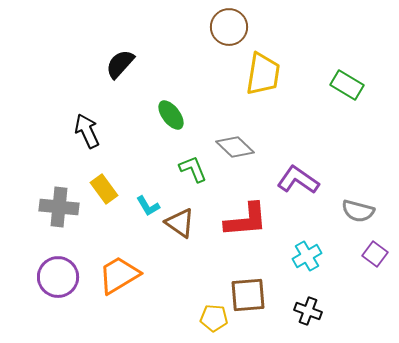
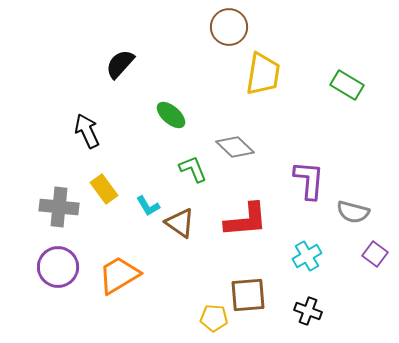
green ellipse: rotated 12 degrees counterclockwise
purple L-shape: moved 11 px right; rotated 60 degrees clockwise
gray semicircle: moved 5 px left, 1 px down
purple circle: moved 10 px up
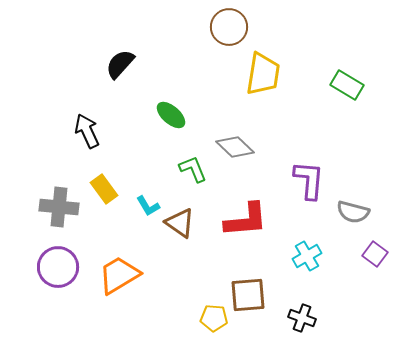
black cross: moved 6 px left, 7 px down
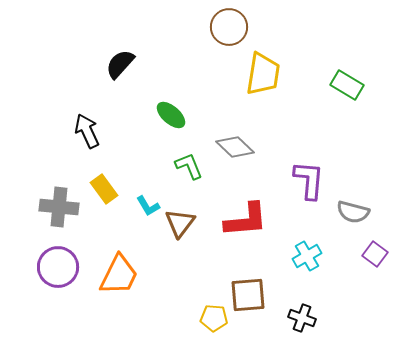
green L-shape: moved 4 px left, 3 px up
brown triangle: rotated 32 degrees clockwise
orange trapezoid: rotated 147 degrees clockwise
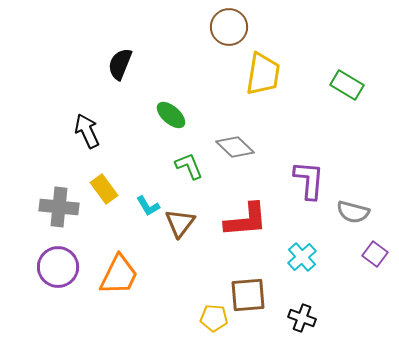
black semicircle: rotated 20 degrees counterclockwise
cyan cross: moved 5 px left, 1 px down; rotated 12 degrees counterclockwise
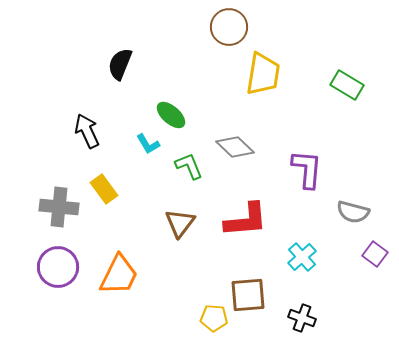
purple L-shape: moved 2 px left, 11 px up
cyan L-shape: moved 62 px up
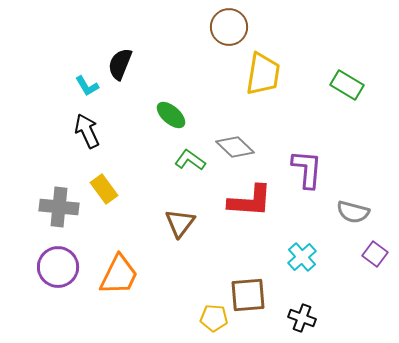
cyan L-shape: moved 61 px left, 58 px up
green L-shape: moved 1 px right, 6 px up; rotated 32 degrees counterclockwise
red L-shape: moved 4 px right, 19 px up; rotated 9 degrees clockwise
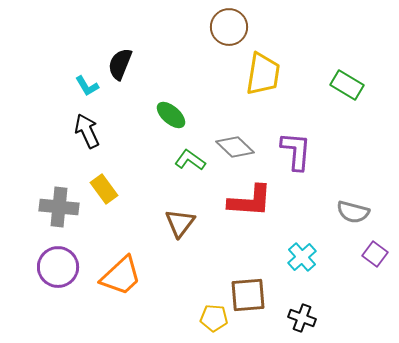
purple L-shape: moved 11 px left, 18 px up
orange trapezoid: moved 2 px right, 1 px down; rotated 21 degrees clockwise
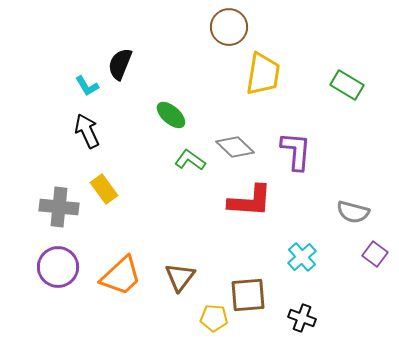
brown triangle: moved 54 px down
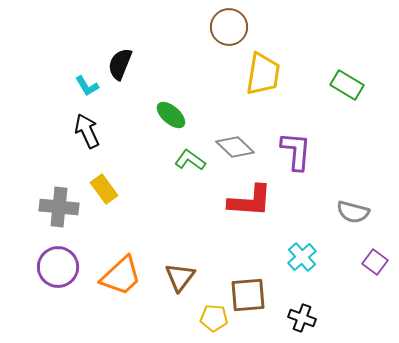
purple square: moved 8 px down
